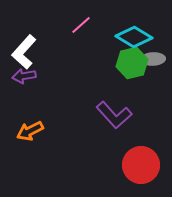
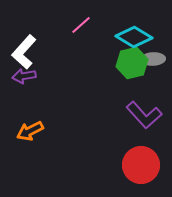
purple L-shape: moved 30 px right
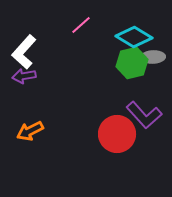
gray ellipse: moved 2 px up
red circle: moved 24 px left, 31 px up
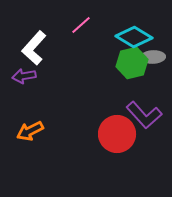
white L-shape: moved 10 px right, 4 px up
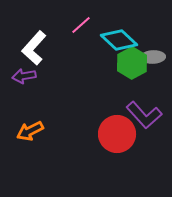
cyan diamond: moved 15 px left, 3 px down; rotated 12 degrees clockwise
green hexagon: rotated 16 degrees counterclockwise
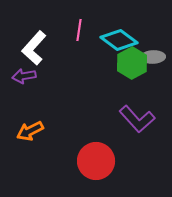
pink line: moved 2 px left, 5 px down; rotated 40 degrees counterclockwise
cyan diamond: rotated 6 degrees counterclockwise
purple L-shape: moved 7 px left, 4 px down
red circle: moved 21 px left, 27 px down
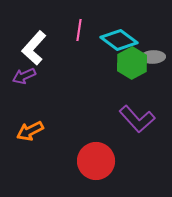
purple arrow: rotated 15 degrees counterclockwise
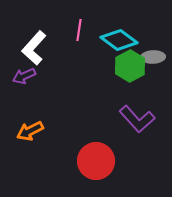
green hexagon: moved 2 px left, 3 px down
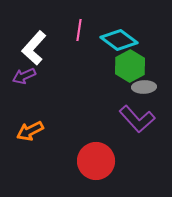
gray ellipse: moved 9 px left, 30 px down
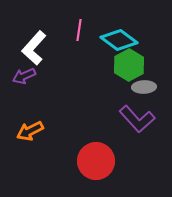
green hexagon: moved 1 px left, 1 px up
